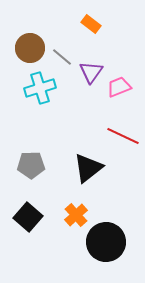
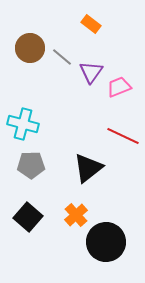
cyan cross: moved 17 px left, 36 px down; rotated 32 degrees clockwise
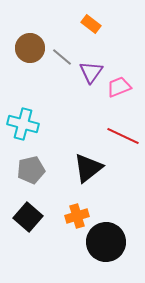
gray pentagon: moved 5 px down; rotated 12 degrees counterclockwise
orange cross: moved 1 px right, 1 px down; rotated 25 degrees clockwise
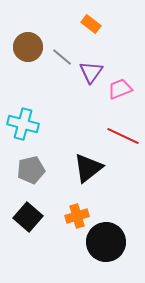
brown circle: moved 2 px left, 1 px up
pink trapezoid: moved 1 px right, 2 px down
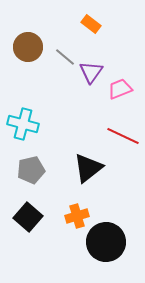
gray line: moved 3 px right
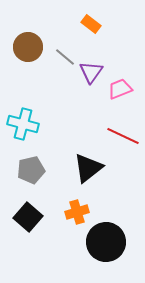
orange cross: moved 4 px up
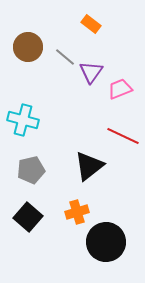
cyan cross: moved 4 px up
black triangle: moved 1 px right, 2 px up
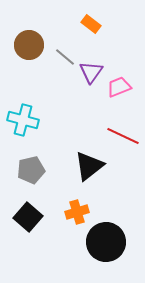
brown circle: moved 1 px right, 2 px up
pink trapezoid: moved 1 px left, 2 px up
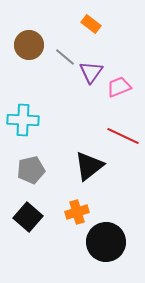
cyan cross: rotated 12 degrees counterclockwise
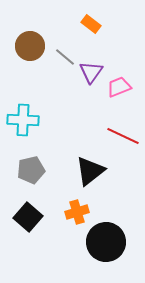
brown circle: moved 1 px right, 1 px down
black triangle: moved 1 px right, 5 px down
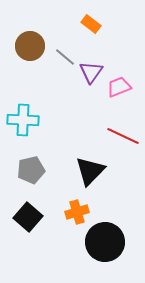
black triangle: rotated 8 degrees counterclockwise
black circle: moved 1 px left
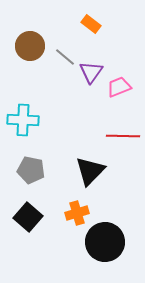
red line: rotated 24 degrees counterclockwise
gray pentagon: rotated 24 degrees clockwise
orange cross: moved 1 px down
